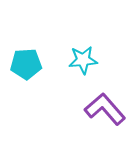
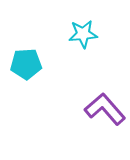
cyan star: moved 26 px up
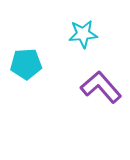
purple L-shape: moved 4 px left, 22 px up
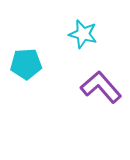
cyan star: rotated 20 degrees clockwise
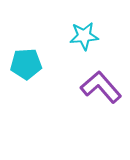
cyan star: moved 1 px right, 2 px down; rotated 20 degrees counterclockwise
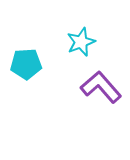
cyan star: moved 3 px left, 6 px down; rotated 16 degrees counterclockwise
